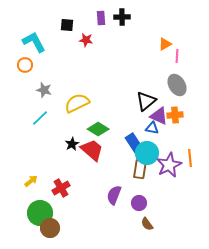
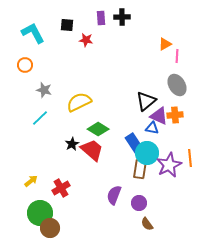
cyan L-shape: moved 1 px left, 9 px up
yellow semicircle: moved 2 px right, 1 px up
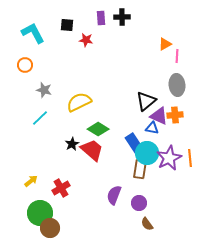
gray ellipse: rotated 25 degrees clockwise
purple star: moved 7 px up
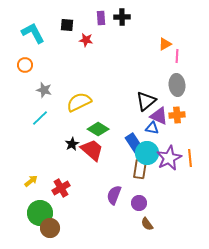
orange cross: moved 2 px right
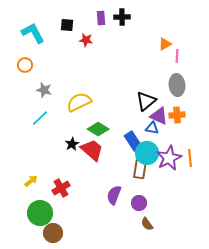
blue rectangle: moved 1 px left, 2 px up
brown circle: moved 3 px right, 5 px down
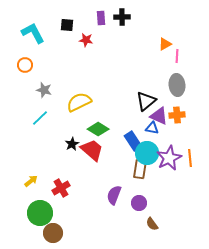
brown semicircle: moved 5 px right
